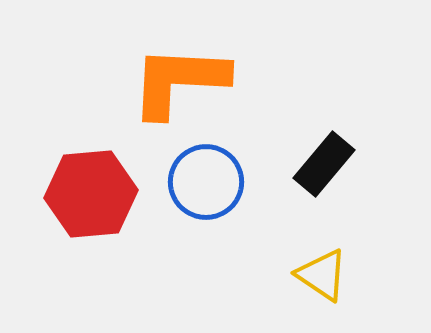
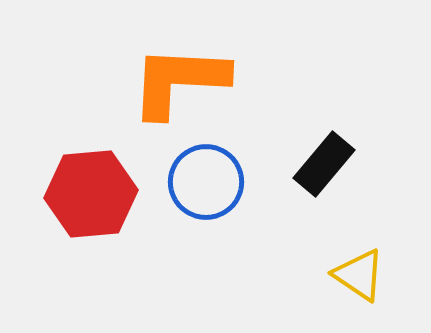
yellow triangle: moved 37 px right
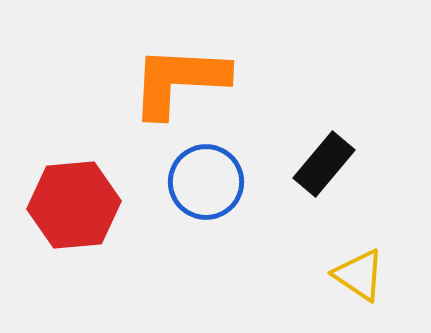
red hexagon: moved 17 px left, 11 px down
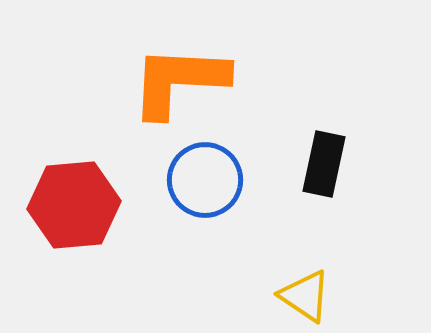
black rectangle: rotated 28 degrees counterclockwise
blue circle: moved 1 px left, 2 px up
yellow triangle: moved 54 px left, 21 px down
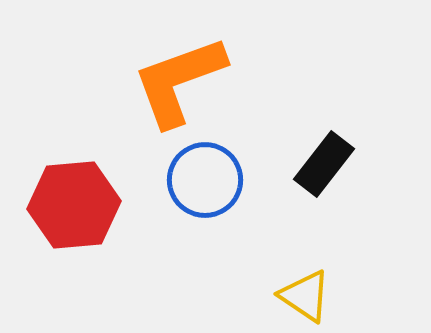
orange L-shape: rotated 23 degrees counterclockwise
black rectangle: rotated 26 degrees clockwise
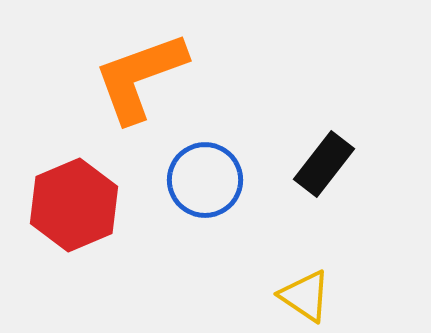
orange L-shape: moved 39 px left, 4 px up
red hexagon: rotated 18 degrees counterclockwise
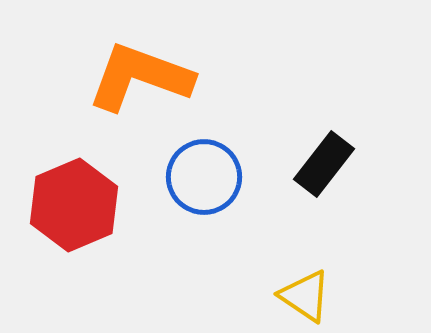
orange L-shape: rotated 40 degrees clockwise
blue circle: moved 1 px left, 3 px up
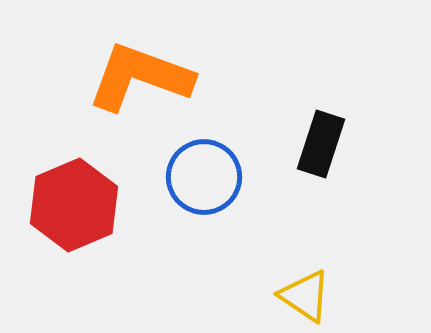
black rectangle: moved 3 px left, 20 px up; rotated 20 degrees counterclockwise
